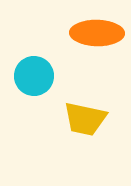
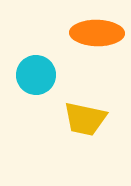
cyan circle: moved 2 px right, 1 px up
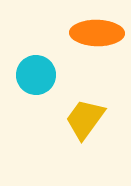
yellow trapezoid: rotated 114 degrees clockwise
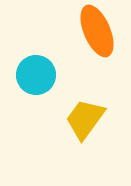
orange ellipse: moved 2 px up; rotated 66 degrees clockwise
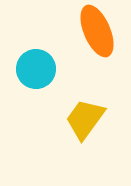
cyan circle: moved 6 px up
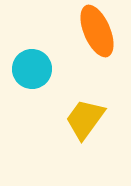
cyan circle: moved 4 px left
